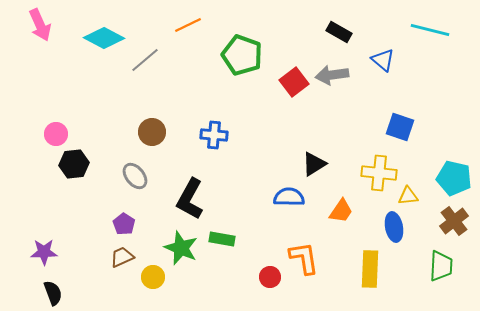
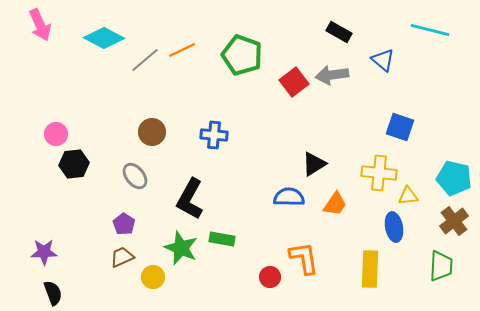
orange line: moved 6 px left, 25 px down
orange trapezoid: moved 6 px left, 7 px up
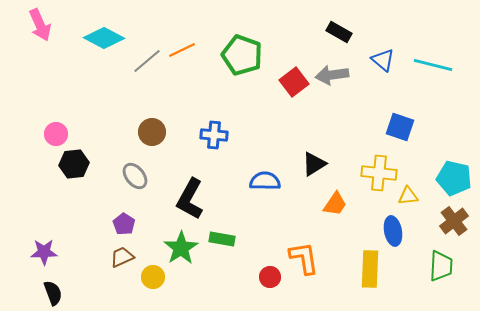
cyan line: moved 3 px right, 35 px down
gray line: moved 2 px right, 1 px down
blue semicircle: moved 24 px left, 16 px up
blue ellipse: moved 1 px left, 4 px down
green star: rotated 16 degrees clockwise
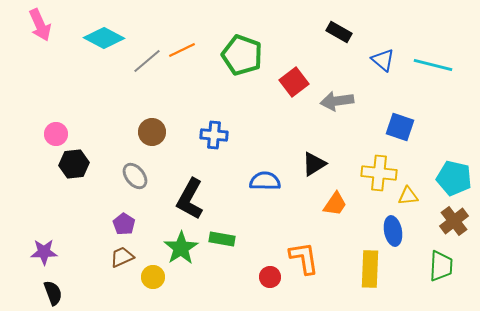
gray arrow: moved 5 px right, 26 px down
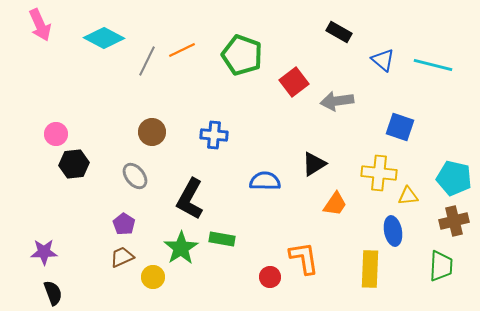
gray line: rotated 24 degrees counterclockwise
brown cross: rotated 24 degrees clockwise
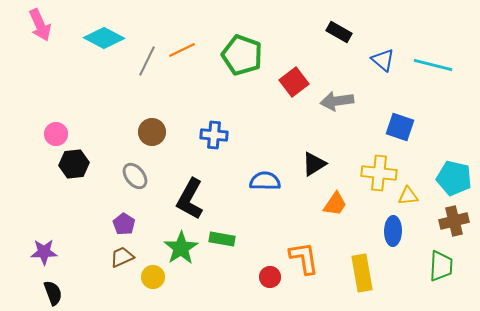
blue ellipse: rotated 12 degrees clockwise
yellow rectangle: moved 8 px left, 4 px down; rotated 12 degrees counterclockwise
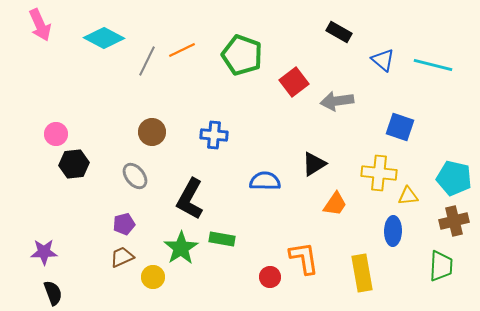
purple pentagon: rotated 25 degrees clockwise
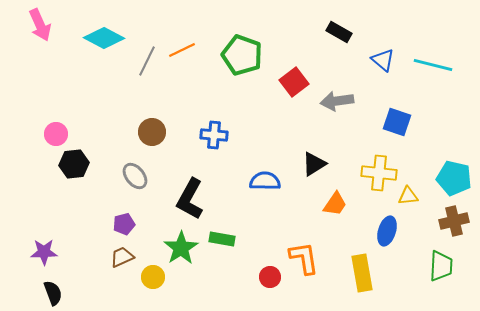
blue square: moved 3 px left, 5 px up
blue ellipse: moved 6 px left; rotated 16 degrees clockwise
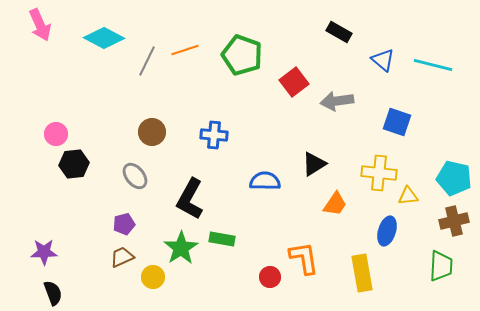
orange line: moved 3 px right; rotated 8 degrees clockwise
